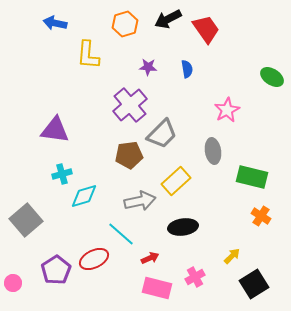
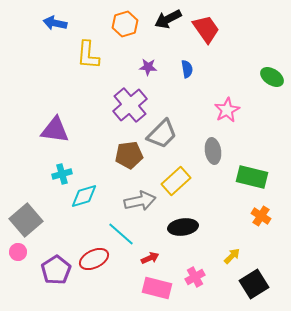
pink circle: moved 5 px right, 31 px up
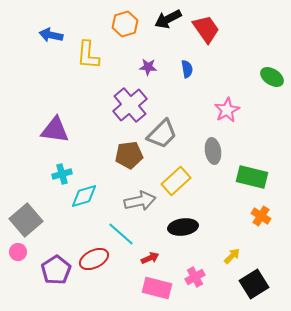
blue arrow: moved 4 px left, 12 px down
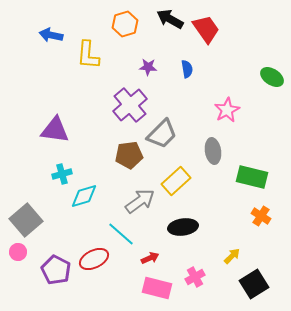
black arrow: moved 2 px right; rotated 56 degrees clockwise
gray arrow: rotated 24 degrees counterclockwise
purple pentagon: rotated 12 degrees counterclockwise
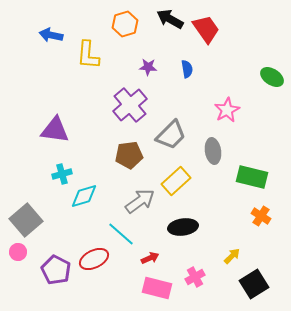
gray trapezoid: moved 9 px right, 1 px down
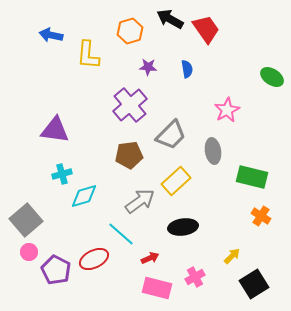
orange hexagon: moved 5 px right, 7 px down
pink circle: moved 11 px right
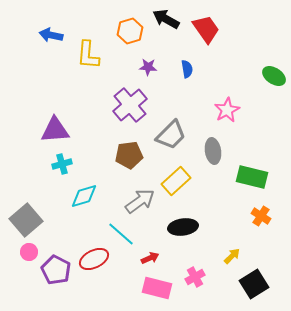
black arrow: moved 4 px left
green ellipse: moved 2 px right, 1 px up
purple triangle: rotated 12 degrees counterclockwise
cyan cross: moved 10 px up
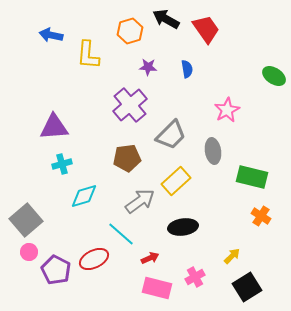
purple triangle: moved 1 px left, 3 px up
brown pentagon: moved 2 px left, 3 px down
black square: moved 7 px left, 3 px down
